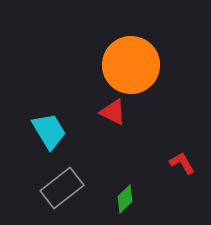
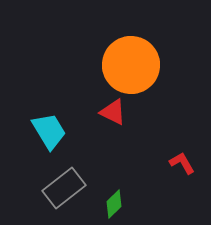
gray rectangle: moved 2 px right
green diamond: moved 11 px left, 5 px down
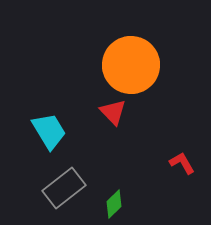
red triangle: rotated 20 degrees clockwise
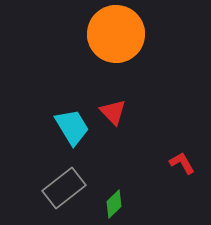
orange circle: moved 15 px left, 31 px up
cyan trapezoid: moved 23 px right, 4 px up
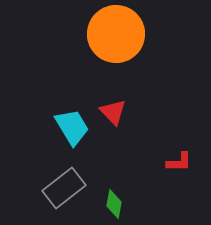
red L-shape: moved 3 px left, 1 px up; rotated 120 degrees clockwise
green diamond: rotated 36 degrees counterclockwise
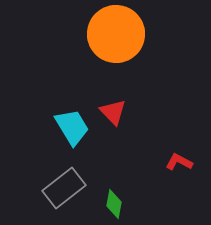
red L-shape: rotated 152 degrees counterclockwise
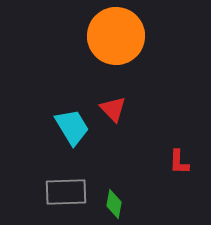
orange circle: moved 2 px down
red triangle: moved 3 px up
red L-shape: rotated 116 degrees counterclockwise
gray rectangle: moved 2 px right, 4 px down; rotated 36 degrees clockwise
